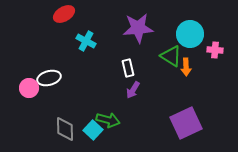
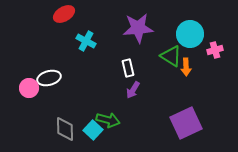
pink cross: rotated 21 degrees counterclockwise
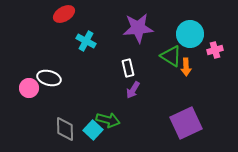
white ellipse: rotated 30 degrees clockwise
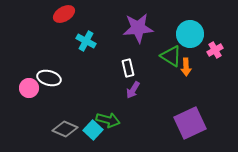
pink cross: rotated 14 degrees counterclockwise
purple square: moved 4 px right
gray diamond: rotated 65 degrees counterclockwise
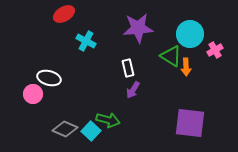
pink circle: moved 4 px right, 6 px down
purple square: rotated 32 degrees clockwise
cyan square: moved 2 px left, 1 px down
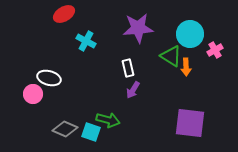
cyan square: moved 1 px down; rotated 24 degrees counterclockwise
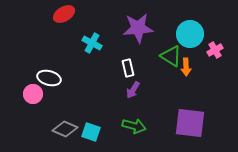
cyan cross: moved 6 px right, 2 px down
green arrow: moved 26 px right, 6 px down
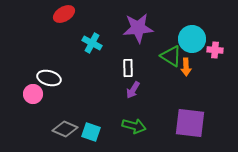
cyan circle: moved 2 px right, 5 px down
pink cross: rotated 35 degrees clockwise
white rectangle: rotated 12 degrees clockwise
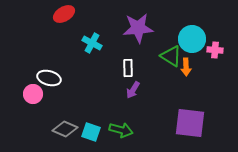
green arrow: moved 13 px left, 4 px down
